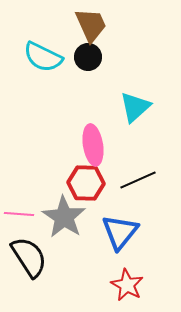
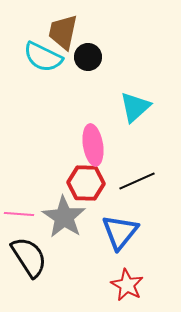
brown trapezoid: moved 28 px left, 7 px down; rotated 144 degrees counterclockwise
black line: moved 1 px left, 1 px down
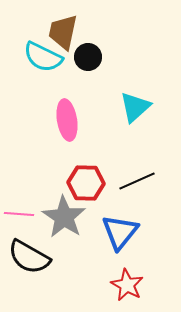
pink ellipse: moved 26 px left, 25 px up
black semicircle: rotated 153 degrees clockwise
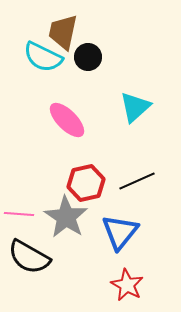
pink ellipse: rotated 36 degrees counterclockwise
red hexagon: rotated 15 degrees counterclockwise
gray star: moved 2 px right
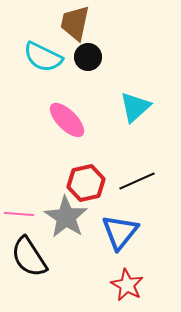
brown trapezoid: moved 12 px right, 9 px up
black semicircle: rotated 27 degrees clockwise
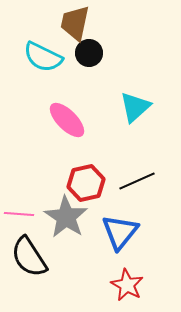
black circle: moved 1 px right, 4 px up
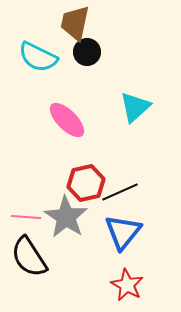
black circle: moved 2 px left, 1 px up
cyan semicircle: moved 5 px left
black line: moved 17 px left, 11 px down
pink line: moved 7 px right, 3 px down
blue triangle: moved 3 px right
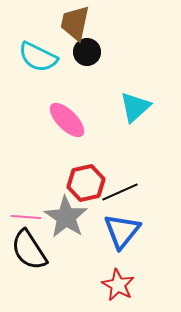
blue triangle: moved 1 px left, 1 px up
black semicircle: moved 7 px up
red star: moved 9 px left
